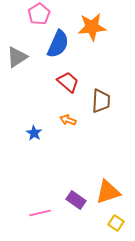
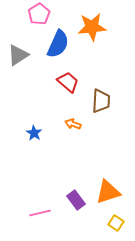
gray triangle: moved 1 px right, 2 px up
orange arrow: moved 5 px right, 4 px down
purple rectangle: rotated 18 degrees clockwise
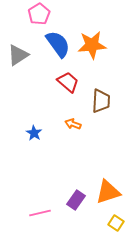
orange star: moved 18 px down
blue semicircle: rotated 60 degrees counterclockwise
purple rectangle: rotated 72 degrees clockwise
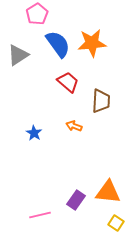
pink pentagon: moved 2 px left
orange star: moved 2 px up
orange arrow: moved 1 px right, 2 px down
orange triangle: rotated 24 degrees clockwise
pink line: moved 2 px down
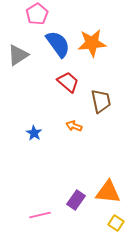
brown trapezoid: rotated 15 degrees counterclockwise
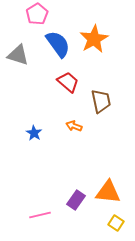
orange star: moved 2 px right, 4 px up; rotated 24 degrees counterclockwise
gray triangle: rotated 50 degrees clockwise
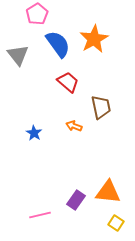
gray triangle: rotated 35 degrees clockwise
brown trapezoid: moved 6 px down
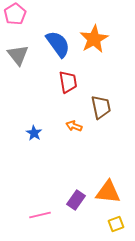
pink pentagon: moved 22 px left
red trapezoid: rotated 40 degrees clockwise
yellow square: moved 1 px down; rotated 35 degrees clockwise
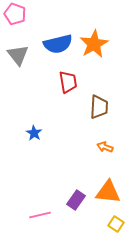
pink pentagon: rotated 20 degrees counterclockwise
orange star: moved 5 px down
blue semicircle: rotated 112 degrees clockwise
brown trapezoid: moved 2 px left; rotated 15 degrees clockwise
orange arrow: moved 31 px right, 21 px down
yellow square: rotated 35 degrees counterclockwise
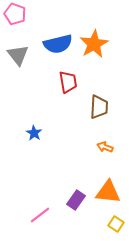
pink line: rotated 25 degrees counterclockwise
